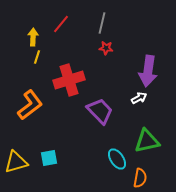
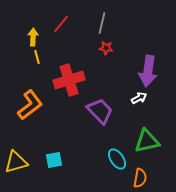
yellow line: rotated 32 degrees counterclockwise
cyan square: moved 5 px right, 2 px down
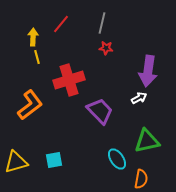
orange semicircle: moved 1 px right, 1 px down
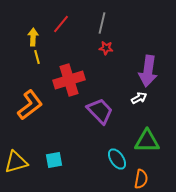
green triangle: rotated 12 degrees clockwise
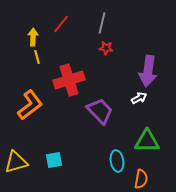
cyan ellipse: moved 2 px down; rotated 25 degrees clockwise
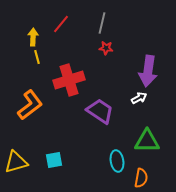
purple trapezoid: rotated 12 degrees counterclockwise
orange semicircle: moved 1 px up
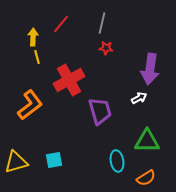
purple arrow: moved 2 px right, 2 px up
red cross: rotated 12 degrees counterclockwise
purple trapezoid: rotated 40 degrees clockwise
orange semicircle: moved 5 px right; rotated 48 degrees clockwise
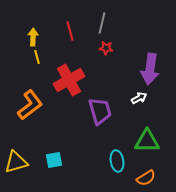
red line: moved 9 px right, 7 px down; rotated 54 degrees counterclockwise
